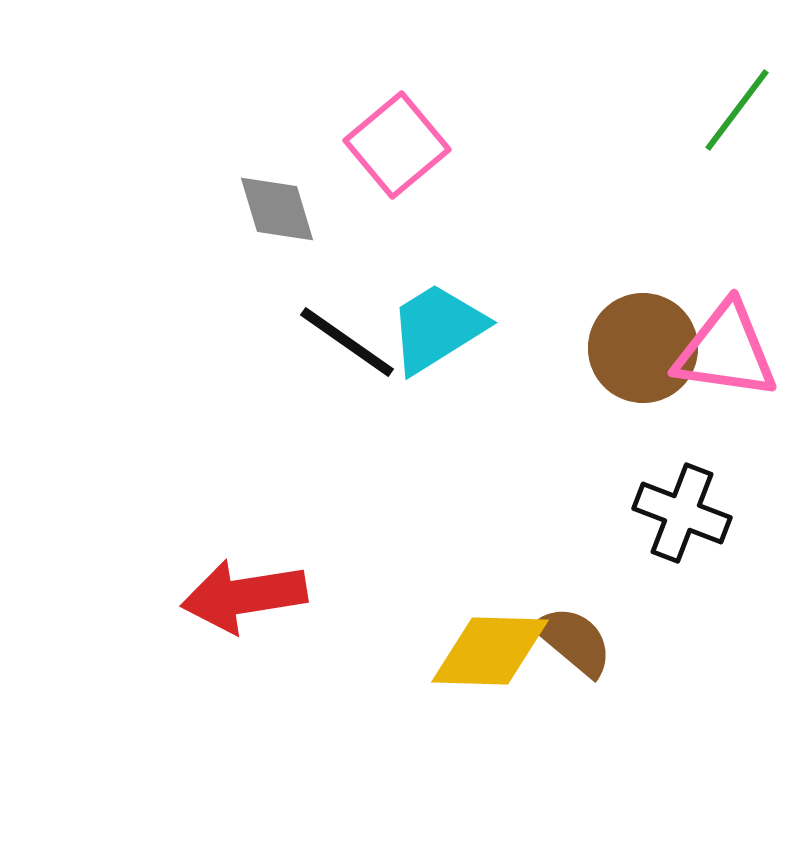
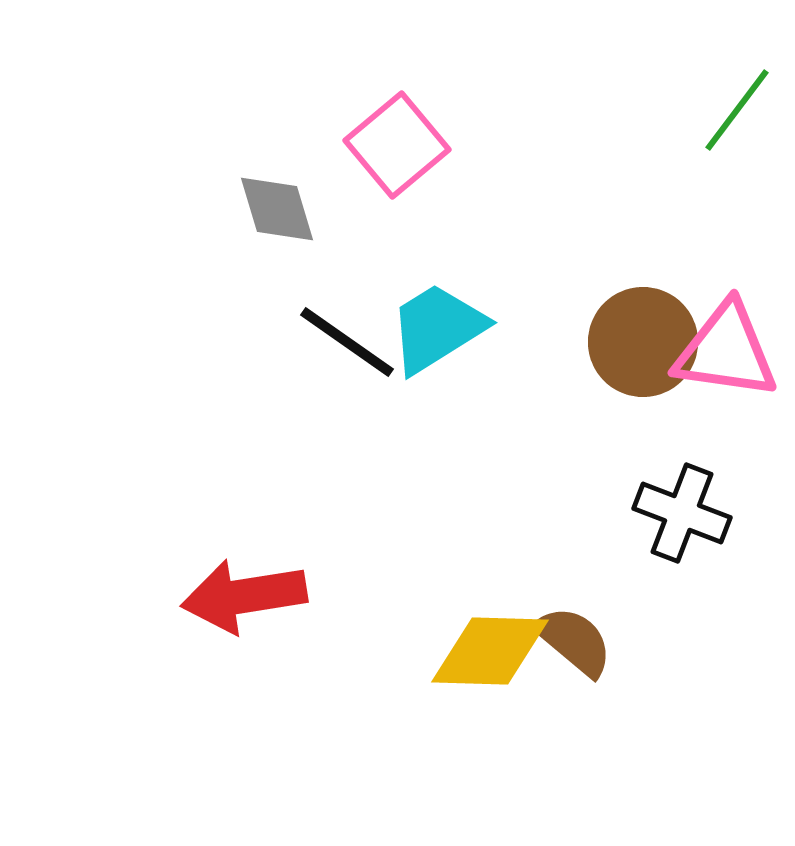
brown circle: moved 6 px up
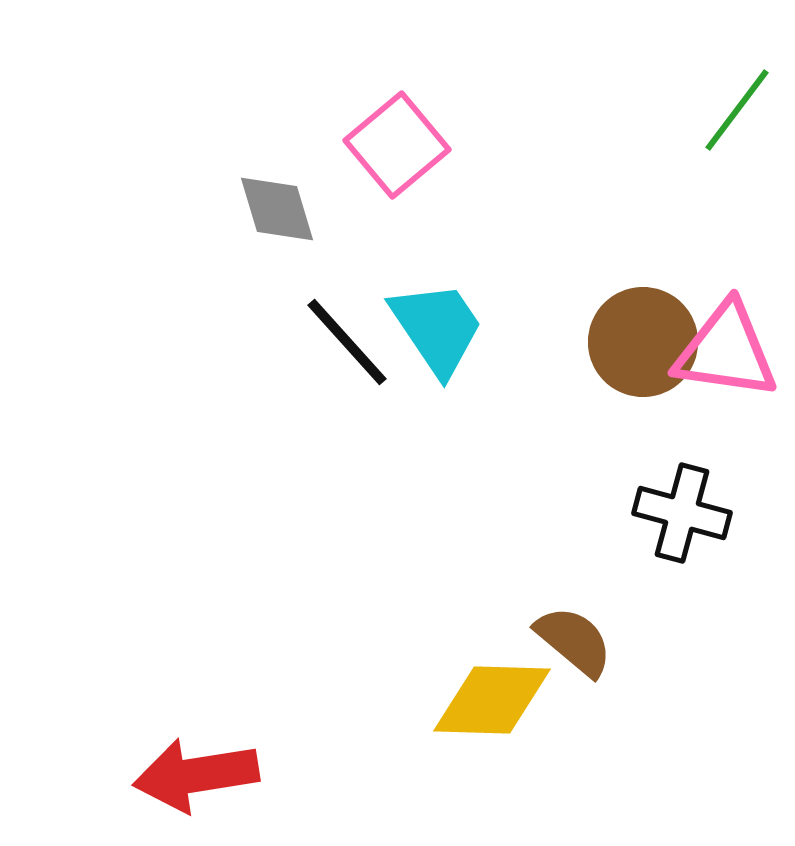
cyan trapezoid: rotated 88 degrees clockwise
black line: rotated 13 degrees clockwise
black cross: rotated 6 degrees counterclockwise
red arrow: moved 48 px left, 179 px down
yellow diamond: moved 2 px right, 49 px down
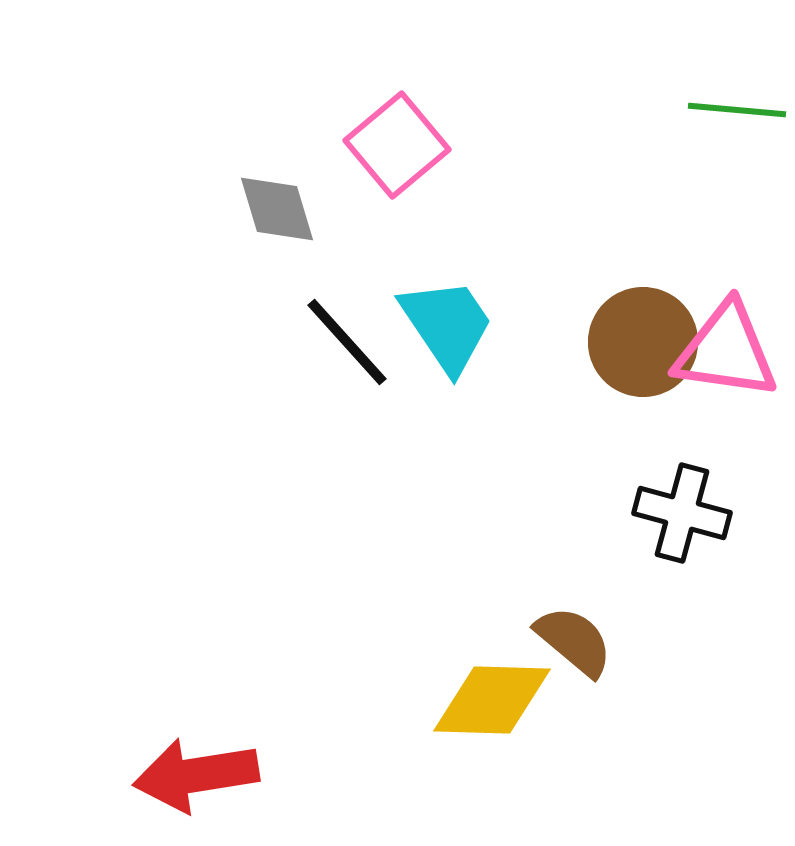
green line: rotated 58 degrees clockwise
cyan trapezoid: moved 10 px right, 3 px up
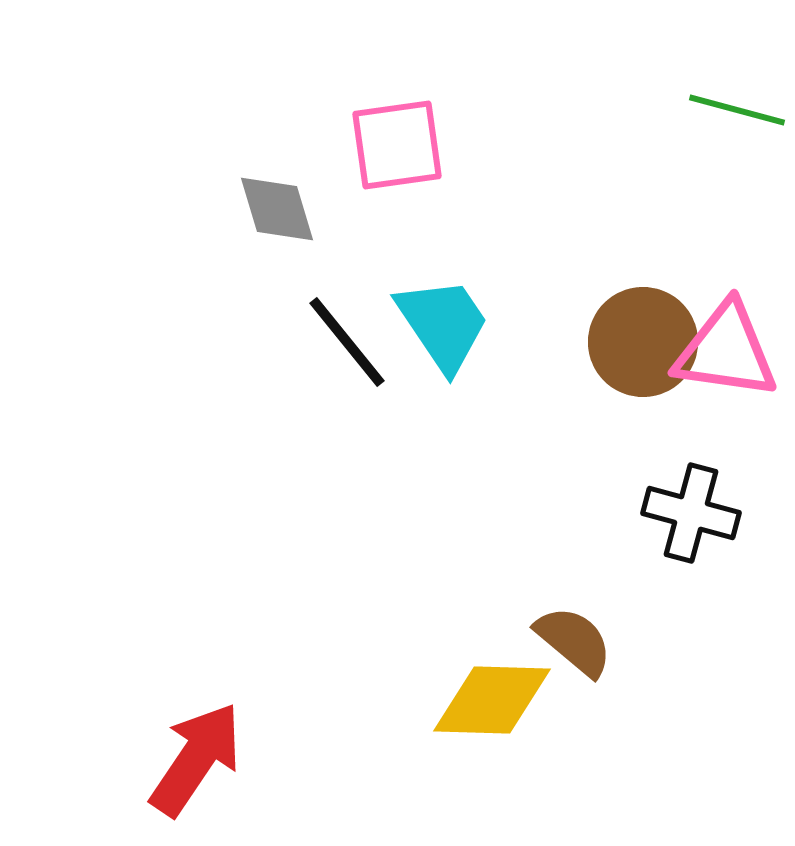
green line: rotated 10 degrees clockwise
pink square: rotated 32 degrees clockwise
cyan trapezoid: moved 4 px left, 1 px up
black line: rotated 3 degrees clockwise
black cross: moved 9 px right
red arrow: moved 16 px up; rotated 133 degrees clockwise
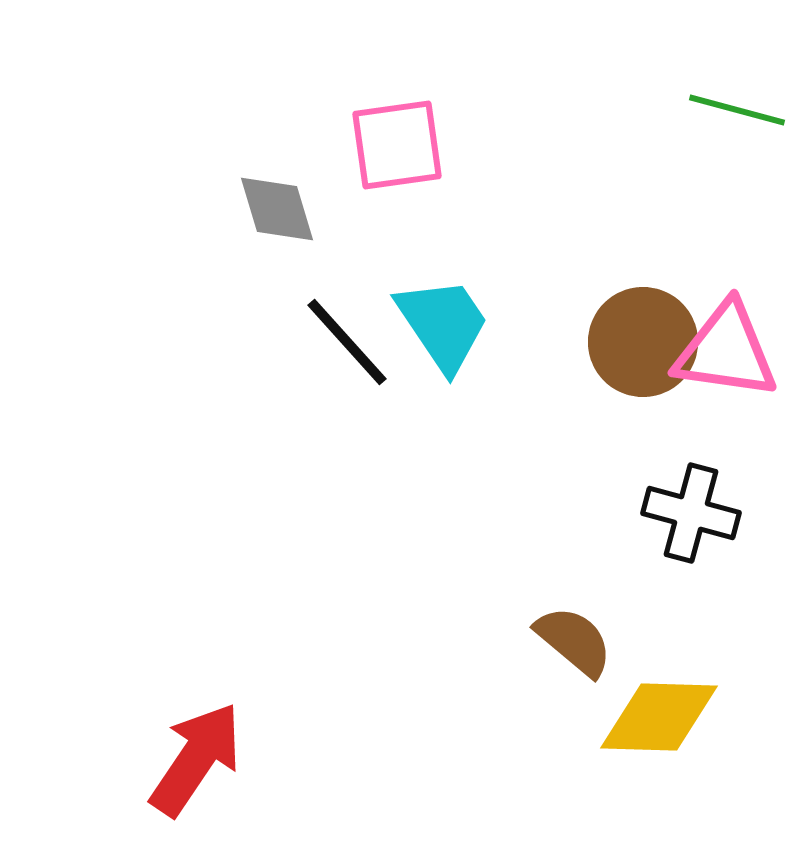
black line: rotated 3 degrees counterclockwise
yellow diamond: moved 167 px right, 17 px down
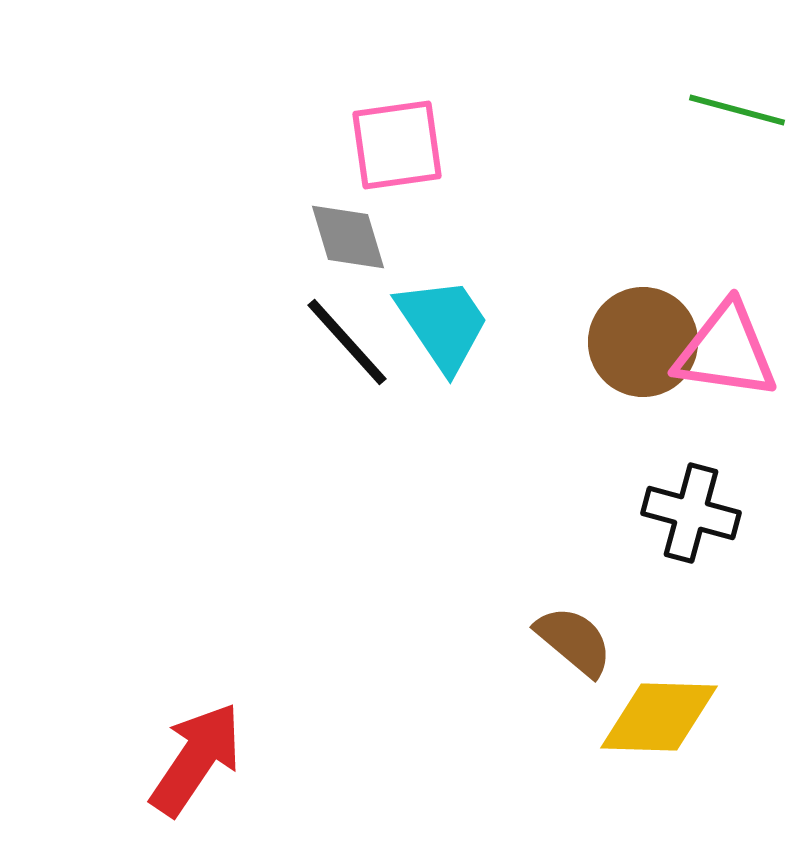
gray diamond: moved 71 px right, 28 px down
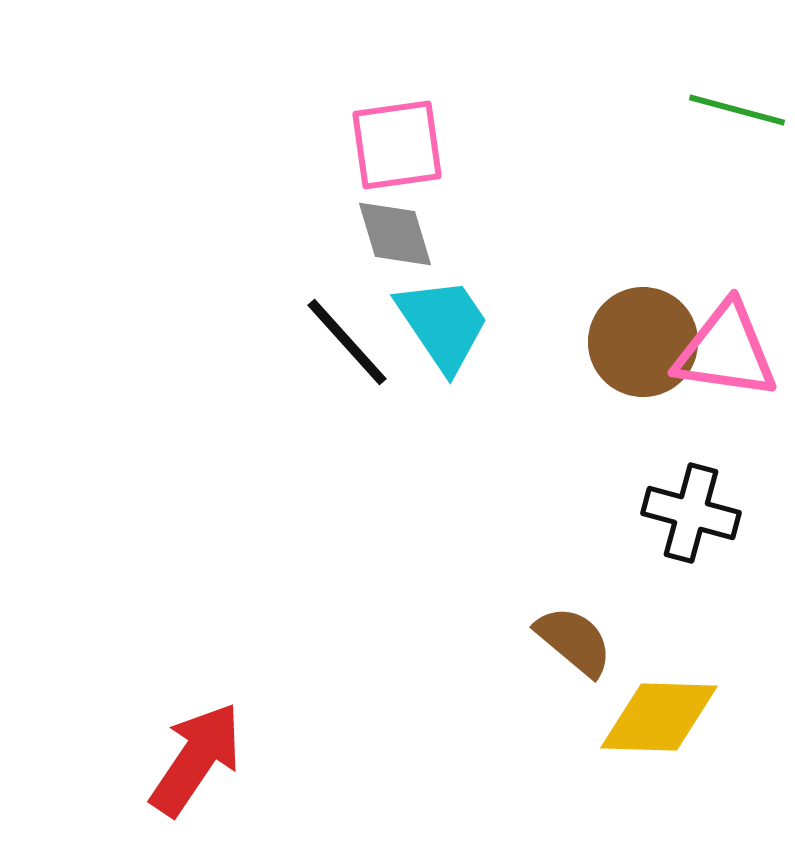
gray diamond: moved 47 px right, 3 px up
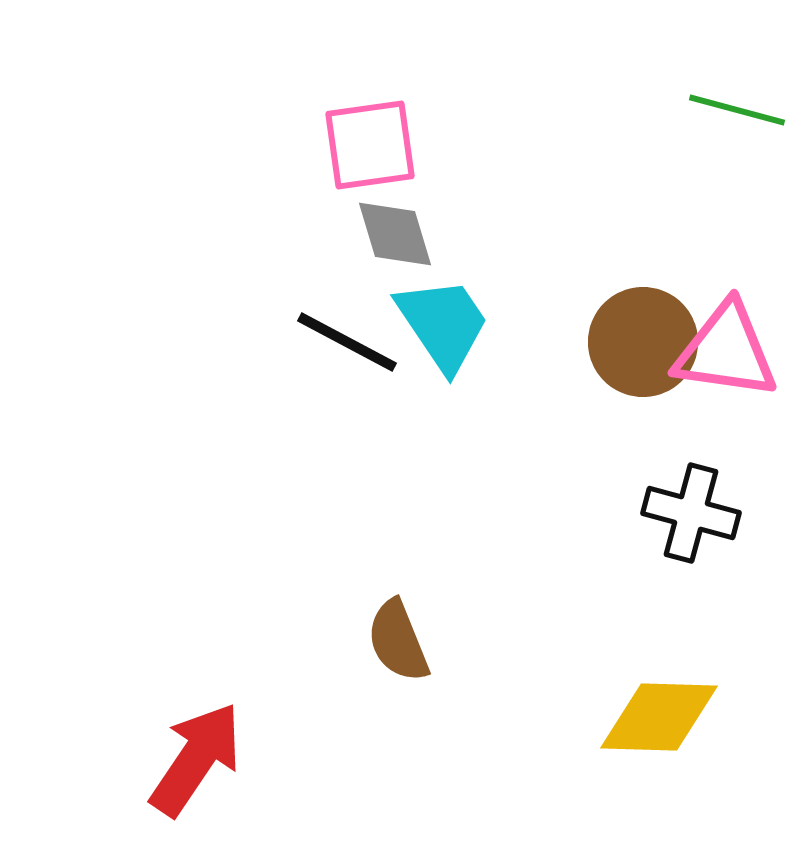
pink square: moved 27 px left
black line: rotated 20 degrees counterclockwise
brown semicircle: moved 176 px left; rotated 152 degrees counterclockwise
